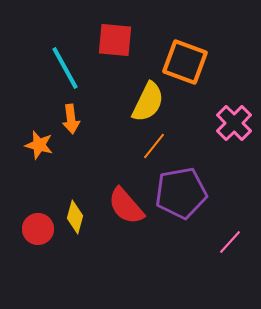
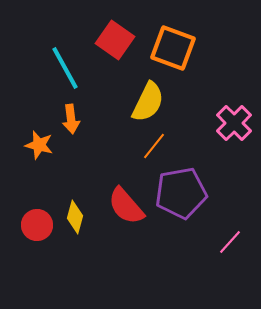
red square: rotated 30 degrees clockwise
orange square: moved 12 px left, 14 px up
red circle: moved 1 px left, 4 px up
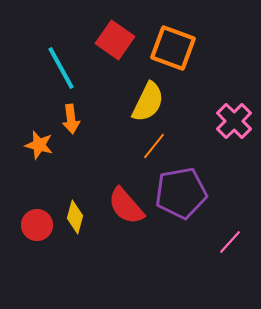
cyan line: moved 4 px left
pink cross: moved 2 px up
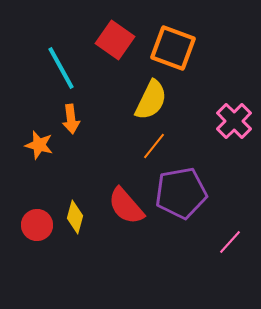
yellow semicircle: moved 3 px right, 2 px up
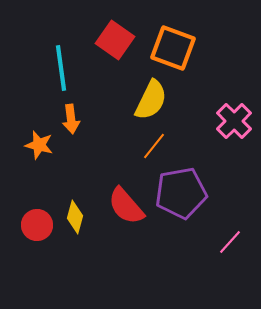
cyan line: rotated 21 degrees clockwise
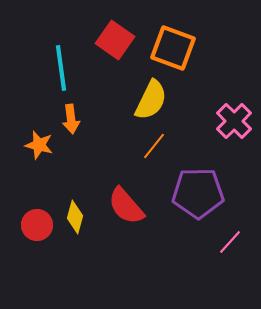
purple pentagon: moved 17 px right; rotated 9 degrees clockwise
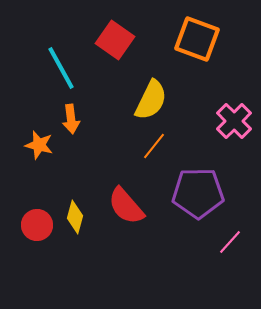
orange square: moved 24 px right, 9 px up
cyan line: rotated 21 degrees counterclockwise
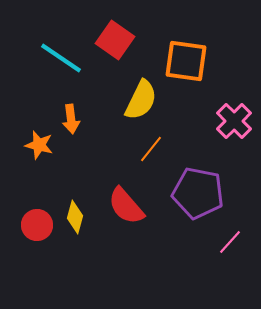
orange square: moved 11 px left, 22 px down; rotated 12 degrees counterclockwise
cyan line: moved 10 px up; rotated 27 degrees counterclockwise
yellow semicircle: moved 10 px left
orange line: moved 3 px left, 3 px down
purple pentagon: rotated 12 degrees clockwise
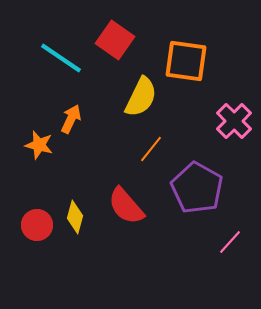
yellow semicircle: moved 3 px up
orange arrow: rotated 148 degrees counterclockwise
purple pentagon: moved 1 px left, 5 px up; rotated 18 degrees clockwise
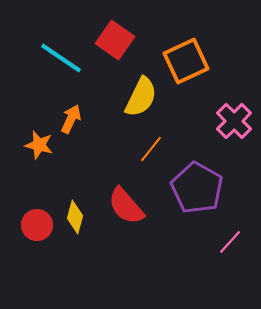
orange square: rotated 33 degrees counterclockwise
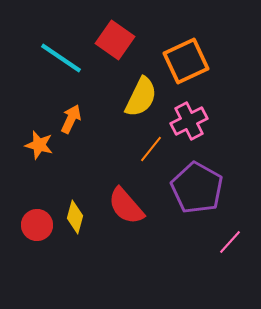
pink cross: moved 45 px left; rotated 18 degrees clockwise
